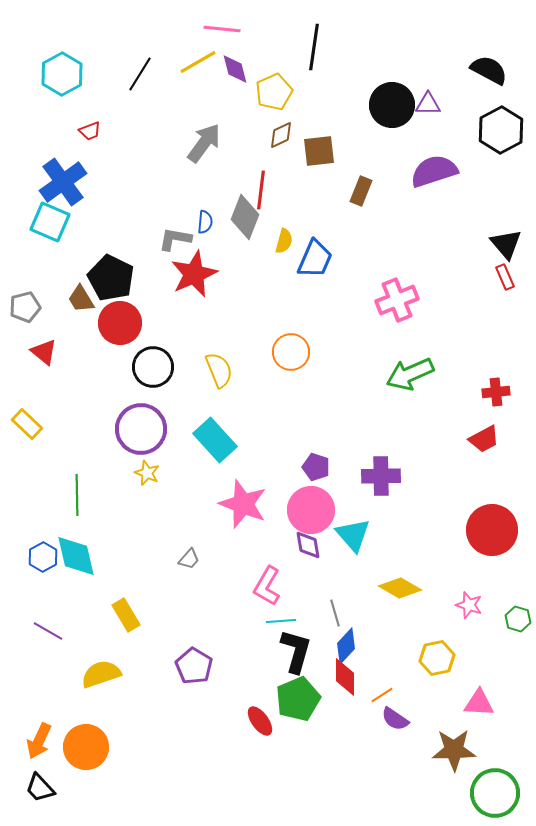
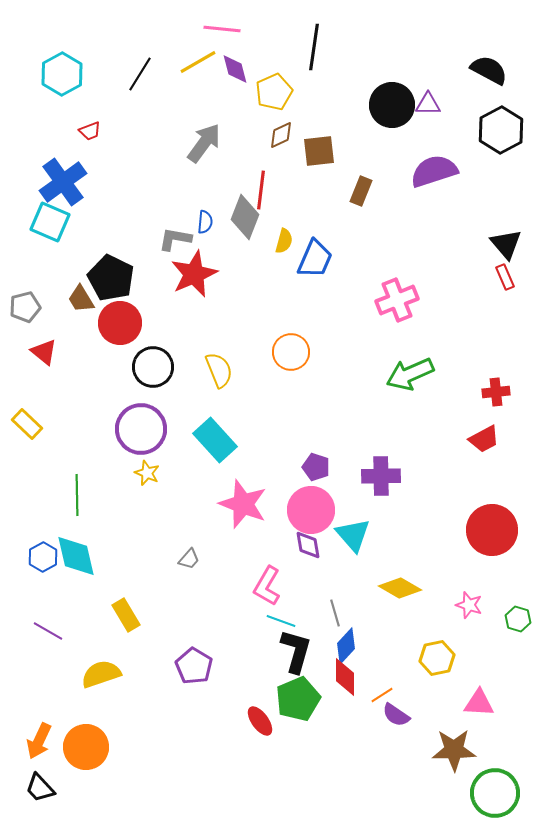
cyan line at (281, 621): rotated 24 degrees clockwise
purple semicircle at (395, 719): moved 1 px right, 4 px up
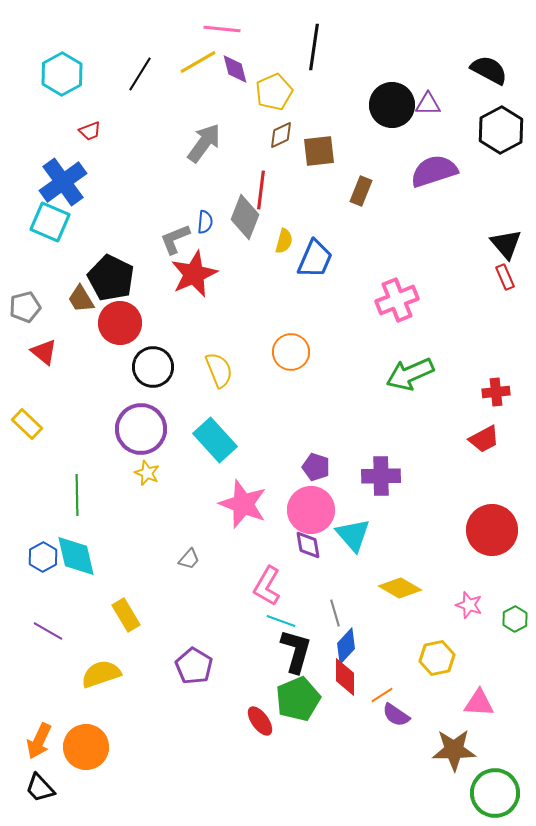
gray L-shape at (175, 239): rotated 32 degrees counterclockwise
green hexagon at (518, 619): moved 3 px left; rotated 15 degrees clockwise
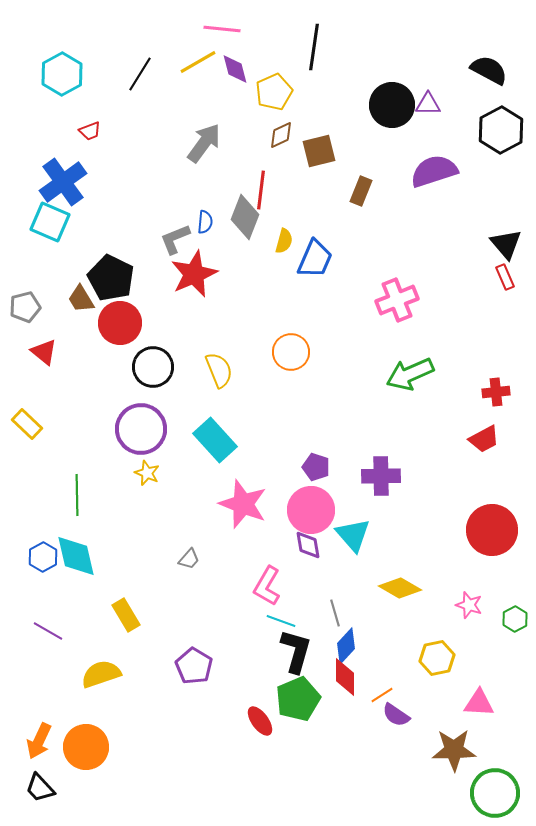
brown square at (319, 151): rotated 8 degrees counterclockwise
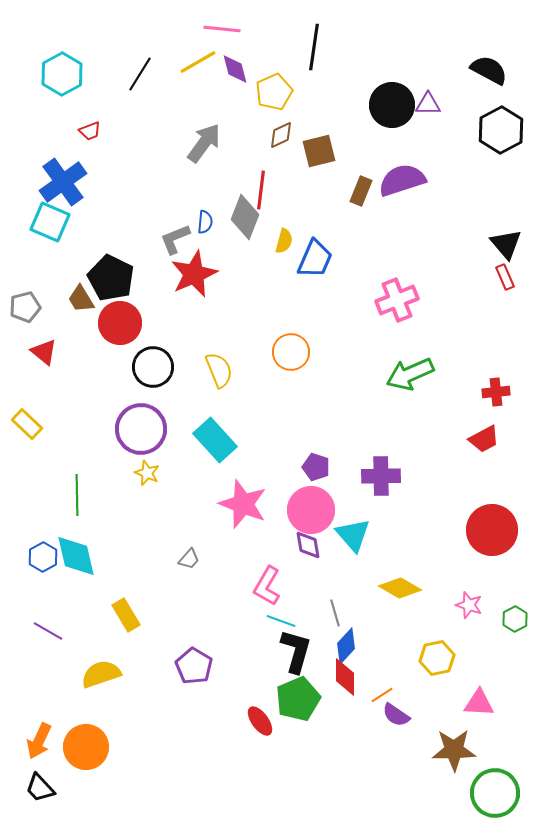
purple semicircle at (434, 171): moved 32 px left, 9 px down
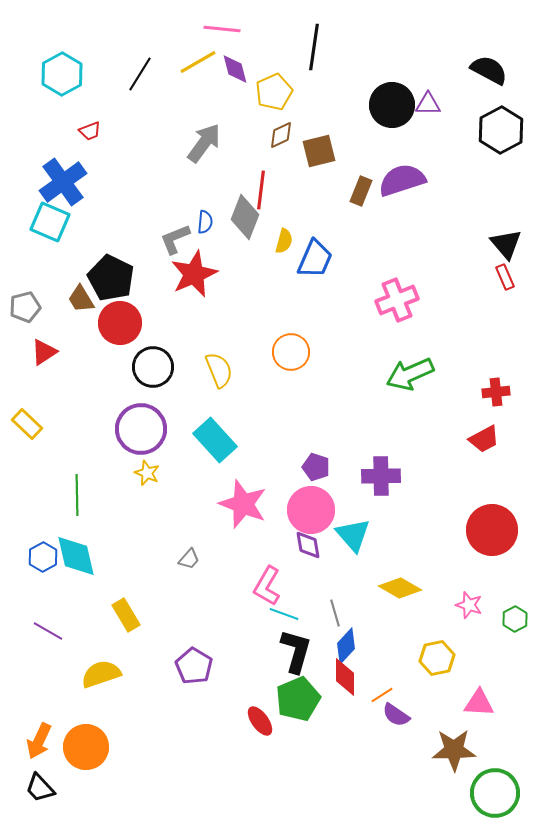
red triangle at (44, 352): rotated 48 degrees clockwise
cyan line at (281, 621): moved 3 px right, 7 px up
